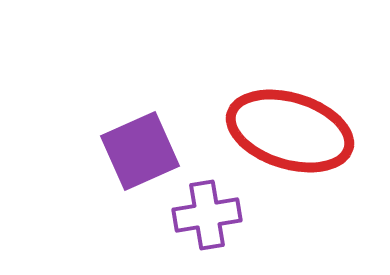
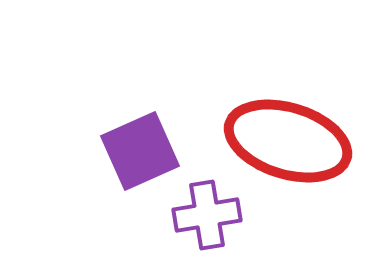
red ellipse: moved 2 px left, 10 px down
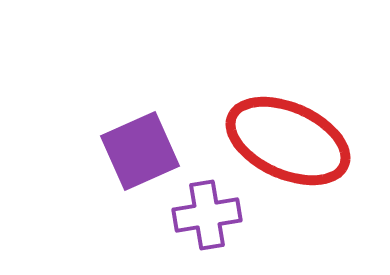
red ellipse: rotated 7 degrees clockwise
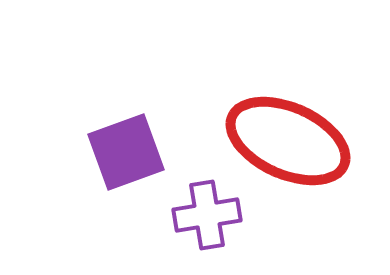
purple square: moved 14 px left, 1 px down; rotated 4 degrees clockwise
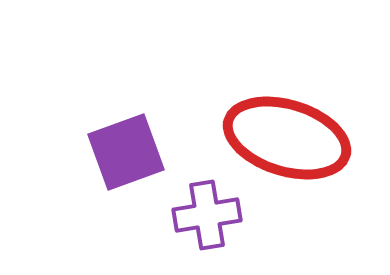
red ellipse: moved 1 px left, 3 px up; rotated 7 degrees counterclockwise
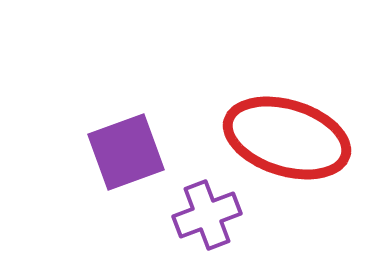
purple cross: rotated 12 degrees counterclockwise
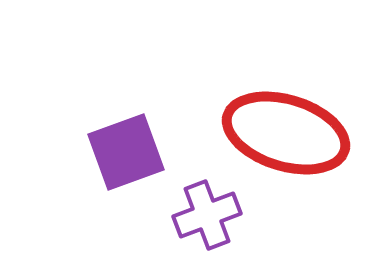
red ellipse: moved 1 px left, 5 px up
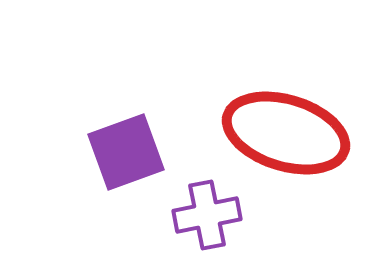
purple cross: rotated 10 degrees clockwise
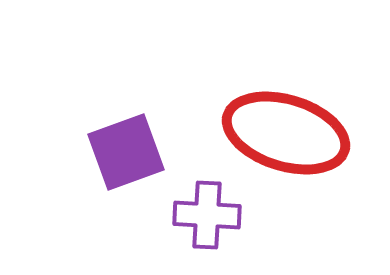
purple cross: rotated 14 degrees clockwise
